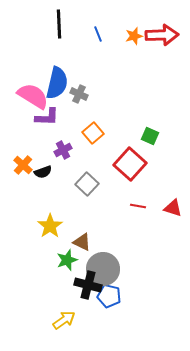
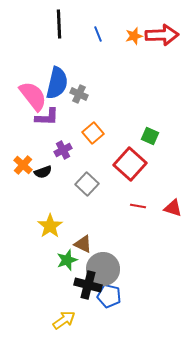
pink semicircle: rotated 20 degrees clockwise
brown triangle: moved 1 px right, 2 px down
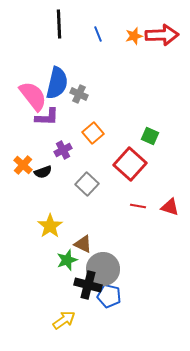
red triangle: moved 3 px left, 1 px up
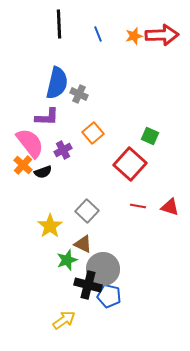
pink semicircle: moved 3 px left, 47 px down
gray square: moved 27 px down
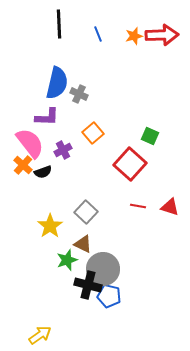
gray square: moved 1 px left, 1 px down
yellow arrow: moved 24 px left, 15 px down
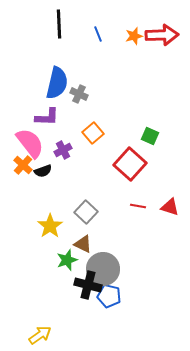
black semicircle: moved 1 px up
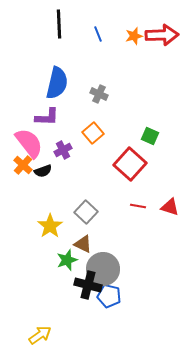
gray cross: moved 20 px right
pink semicircle: moved 1 px left
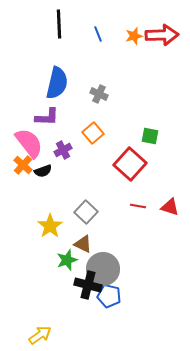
green square: rotated 12 degrees counterclockwise
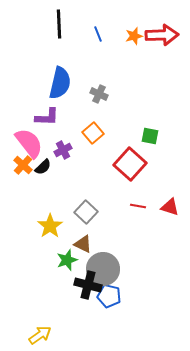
blue semicircle: moved 3 px right
black semicircle: moved 4 px up; rotated 24 degrees counterclockwise
